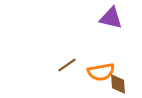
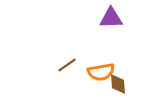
purple triangle: rotated 15 degrees counterclockwise
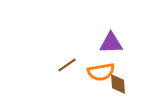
purple triangle: moved 25 px down
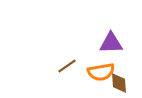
brown line: moved 1 px down
brown diamond: moved 1 px right, 1 px up
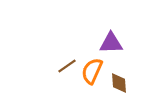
orange semicircle: moved 9 px left, 1 px up; rotated 124 degrees clockwise
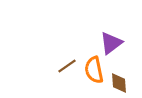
purple triangle: rotated 35 degrees counterclockwise
orange semicircle: moved 2 px right, 1 px up; rotated 36 degrees counterclockwise
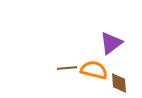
brown line: moved 2 px down; rotated 30 degrees clockwise
orange semicircle: rotated 116 degrees clockwise
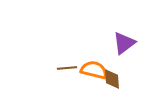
purple triangle: moved 13 px right
brown diamond: moved 7 px left, 4 px up
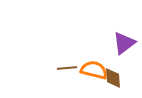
brown diamond: moved 1 px right, 1 px up
